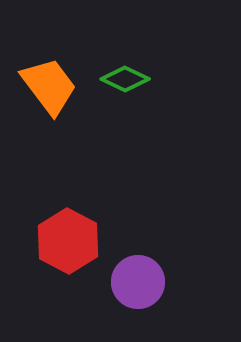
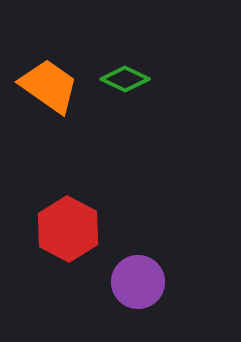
orange trapezoid: rotated 18 degrees counterclockwise
red hexagon: moved 12 px up
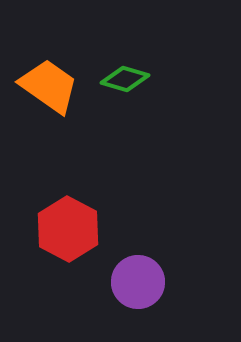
green diamond: rotated 9 degrees counterclockwise
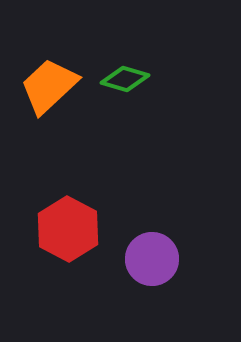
orange trapezoid: rotated 78 degrees counterclockwise
purple circle: moved 14 px right, 23 px up
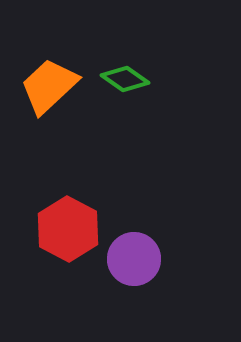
green diamond: rotated 18 degrees clockwise
purple circle: moved 18 px left
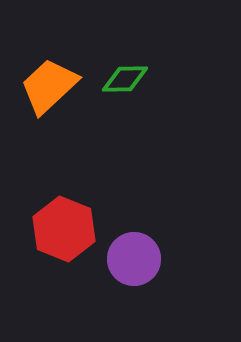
green diamond: rotated 36 degrees counterclockwise
red hexagon: moved 4 px left; rotated 6 degrees counterclockwise
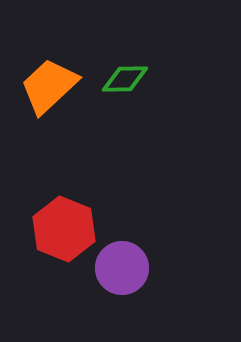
purple circle: moved 12 px left, 9 px down
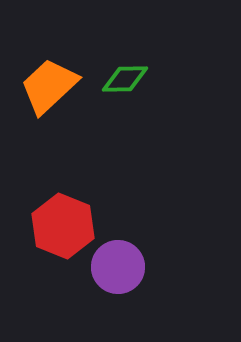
red hexagon: moved 1 px left, 3 px up
purple circle: moved 4 px left, 1 px up
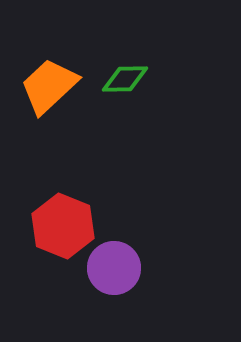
purple circle: moved 4 px left, 1 px down
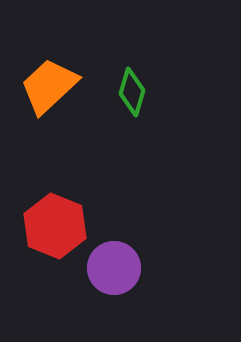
green diamond: moved 7 px right, 13 px down; rotated 72 degrees counterclockwise
red hexagon: moved 8 px left
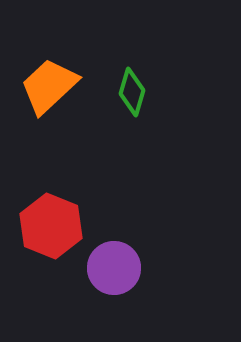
red hexagon: moved 4 px left
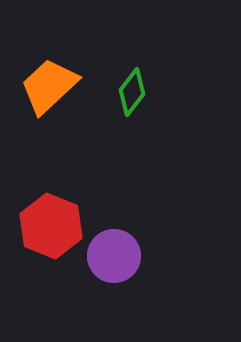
green diamond: rotated 21 degrees clockwise
purple circle: moved 12 px up
